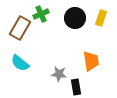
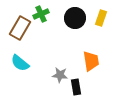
gray star: moved 1 px right, 1 px down
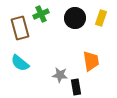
brown rectangle: rotated 45 degrees counterclockwise
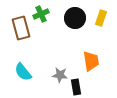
brown rectangle: moved 1 px right
cyan semicircle: moved 3 px right, 9 px down; rotated 12 degrees clockwise
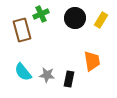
yellow rectangle: moved 2 px down; rotated 14 degrees clockwise
brown rectangle: moved 1 px right, 2 px down
orange trapezoid: moved 1 px right
gray star: moved 13 px left
black rectangle: moved 7 px left, 8 px up; rotated 21 degrees clockwise
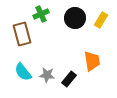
brown rectangle: moved 4 px down
black rectangle: rotated 28 degrees clockwise
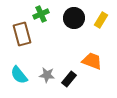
black circle: moved 1 px left
orange trapezoid: rotated 60 degrees counterclockwise
cyan semicircle: moved 4 px left, 3 px down
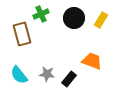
gray star: moved 1 px up
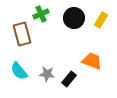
cyan semicircle: moved 4 px up
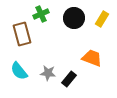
yellow rectangle: moved 1 px right, 1 px up
orange trapezoid: moved 3 px up
gray star: moved 1 px right, 1 px up
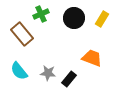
brown rectangle: rotated 25 degrees counterclockwise
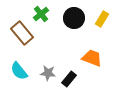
green cross: rotated 14 degrees counterclockwise
brown rectangle: moved 1 px up
